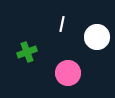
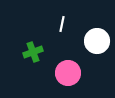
white circle: moved 4 px down
green cross: moved 6 px right
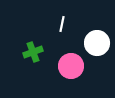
white circle: moved 2 px down
pink circle: moved 3 px right, 7 px up
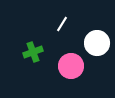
white line: rotated 21 degrees clockwise
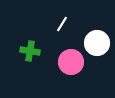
green cross: moved 3 px left, 1 px up; rotated 30 degrees clockwise
pink circle: moved 4 px up
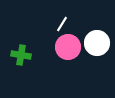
green cross: moved 9 px left, 4 px down
pink circle: moved 3 px left, 15 px up
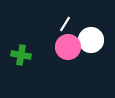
white line: moved 3 px right
white circle: moved 6 px left, 3 px up
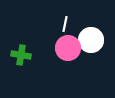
white line: rotated 21 degrees counterclockwise
pink circle: moved 1 px down
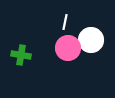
white line: moved 2 px up
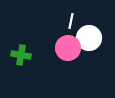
white line: moved 6 px right, 1 px up
white circle: moved 2 px left, 2 px up
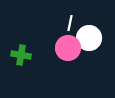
white line: moved 1 px left, 2 px down
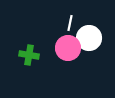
green cross: moved 8 px right
